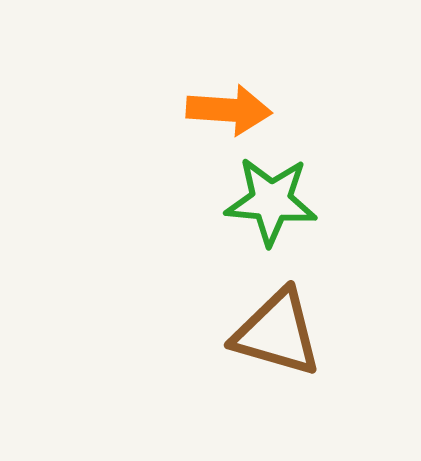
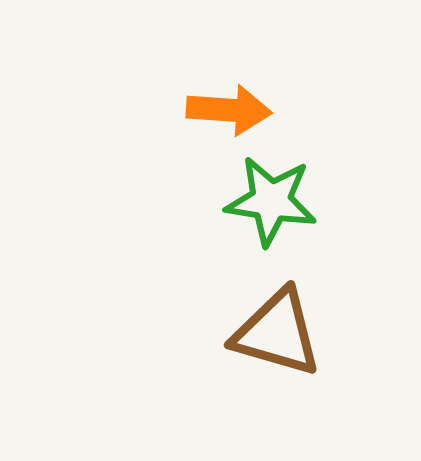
green star: rotated 4 degrees clockwise
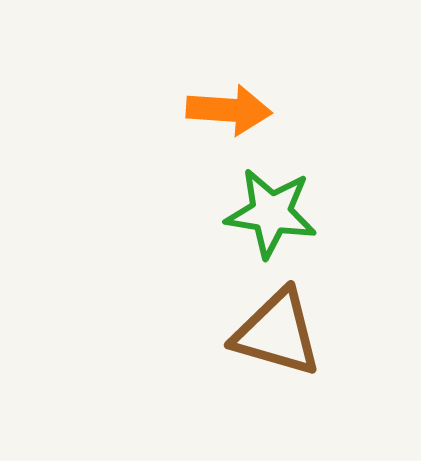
green star: moved 12 px down
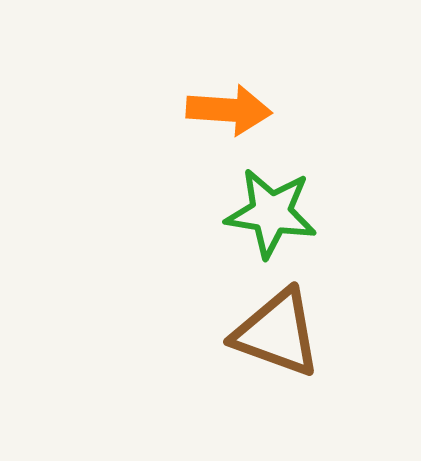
brown triangle: rotated 4 degrees clockwise
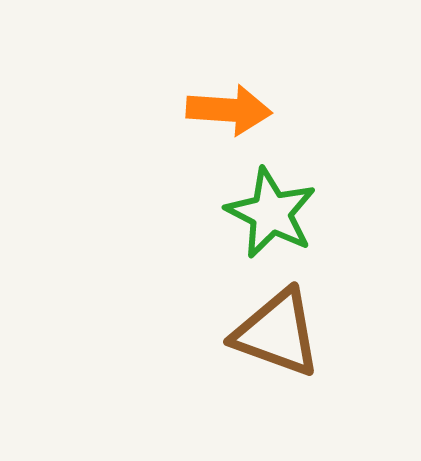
green star: rotated 18 degrees clockwise
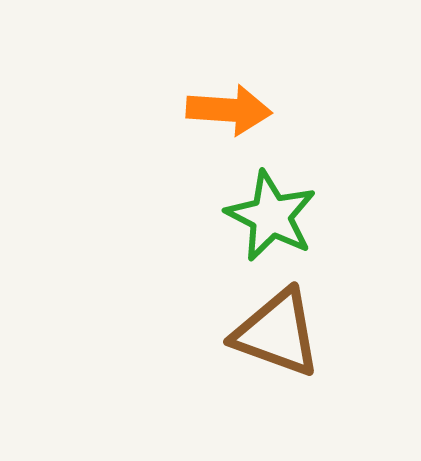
green star: moved 3 px down
